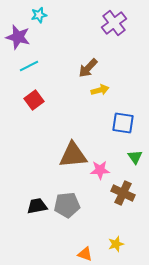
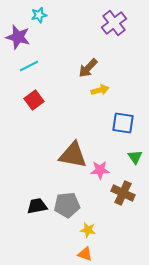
brown triangle: rotated 16 degrees clockwise
yellow star: moved 28 px left, 14 px up; rotated 28 degrees clockwise
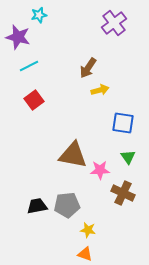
brown arrow: rotated 10 degrees counterclockwise
green triangle: moved 7 px left
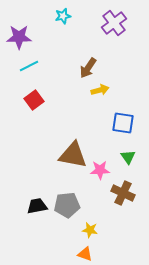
cyan star: moved 24 px right, 1 px down
purple star: moved 1 px right; rotated 15 degrees counterclockwise
yellow star: moved 2 px right
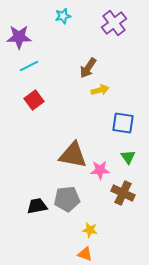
gray pentagon: moved 6 px up
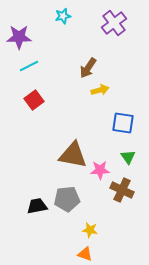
brown cross: moved 1 px left, 3 px up
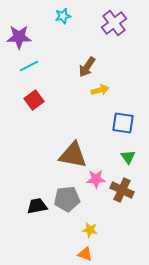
brown arrow: moved 1 px left, 1 px up
pink star: moved 4 px left, 9 px down
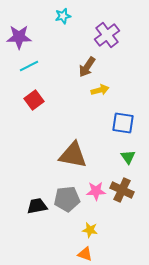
purple cross: moved 7 px left, 12 px down
pink star: moved 12 px down
